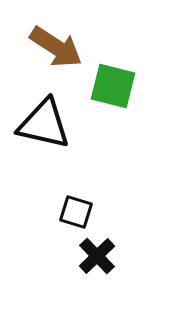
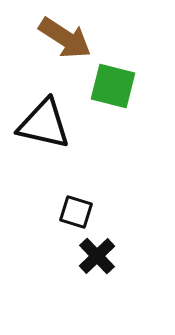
brown arrow: moved 9 px right, 9 px up
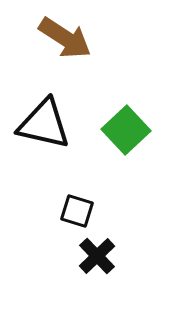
green square: moved 13 px right, 44 px down; rotated 33 degrees clockwise
black square: moved 1 px right, 1 px up
